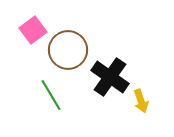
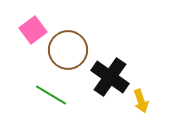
green line: rotated 28 degrees counterclockwise
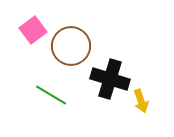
brown circle: moved 3 px right, 4 px up
black cross: moved 2 px down; rotated 18 degrees counterclockwise
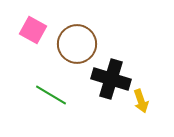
pink square: rotated 24 degrees counterclockwise
brown circle: moved 6 px right, 2 px up
black cross: moved 1 px right
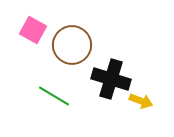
brown circle: moved 5 px left, 1 px down
green line: moved 3 px right, 1 px down
yellow arrow: rotated 50 degrees counterclockwise
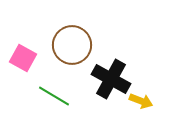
pink square: moved 10 px left, 28 px down
black cross: rotated 12 degrees clockwise
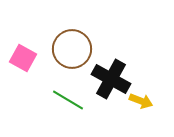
brown circle: moved 4 px down
green line: moved 14 px right, 4 px down
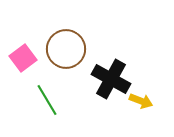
brown circle: moved 6 px left
pink square: rotated 24 degrees clockwise
green line: moved 21 px left; rotated 28 degrees clockwise
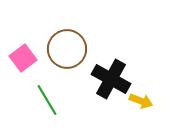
brown circle: moved 1 px right
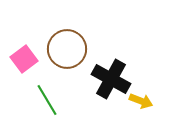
pink square: moved 1 px right, 1 px down
